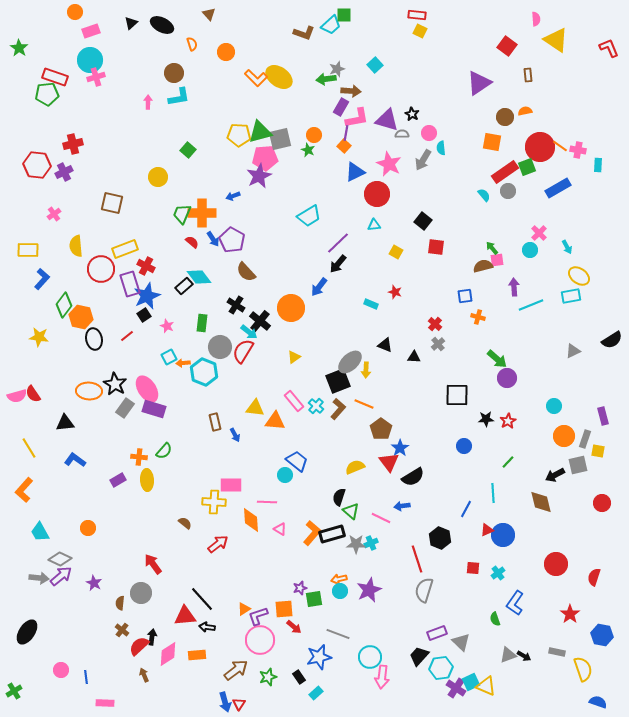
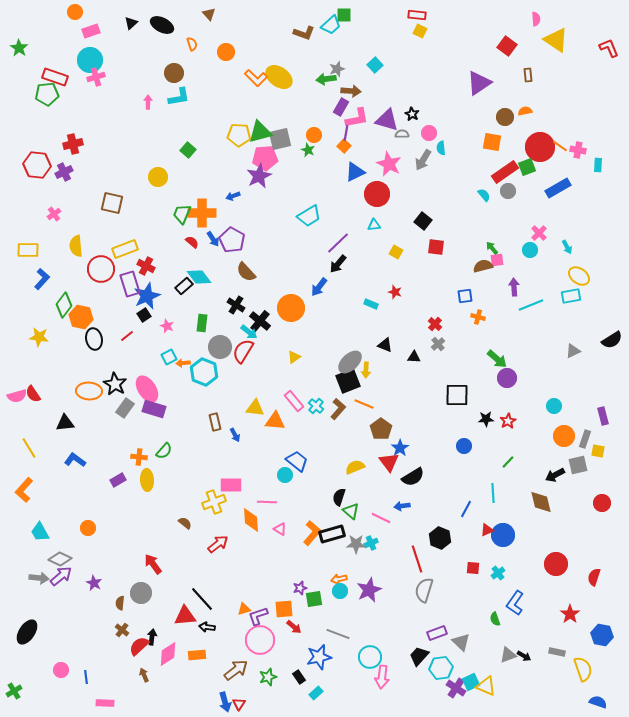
black square at (338, 381): moved 10 px right
yellow cross at (214, 502): rotated 25 degrees counterclockwise
orange triangle at (244, 609): rotated 16 degrees clockwise
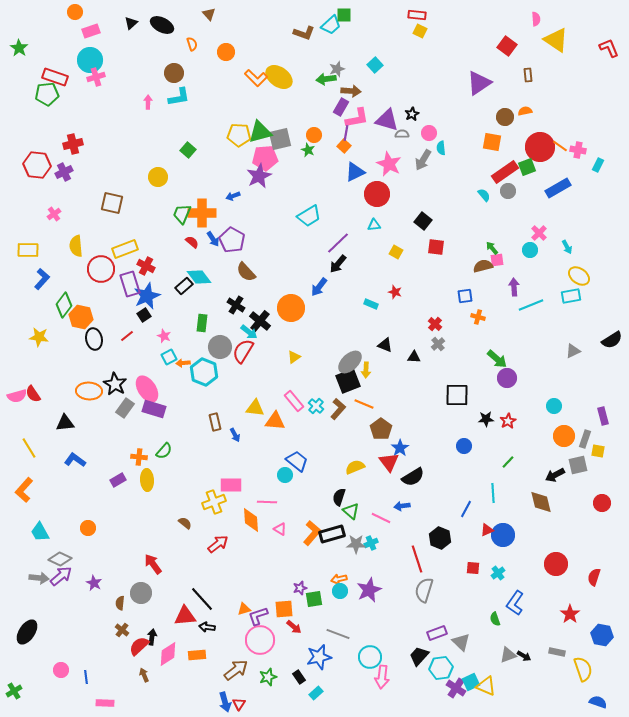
black star at (412, 114): rotated 16 degrees clockwise
cyan rectangle at (598, 165): rotated 24 degrees clockwise
pink star at (167, 326): moved 3 px left, 10 px down
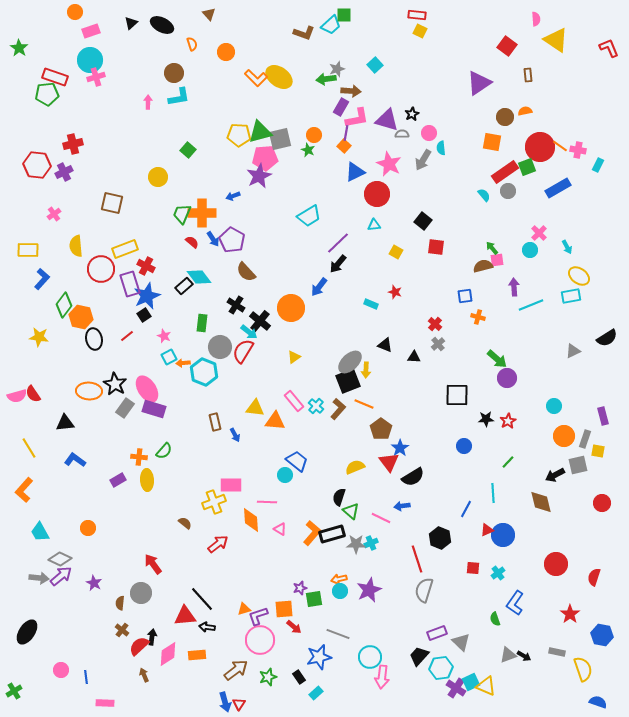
black semicircle at (612, 340): moved 5 px left, 2 px up
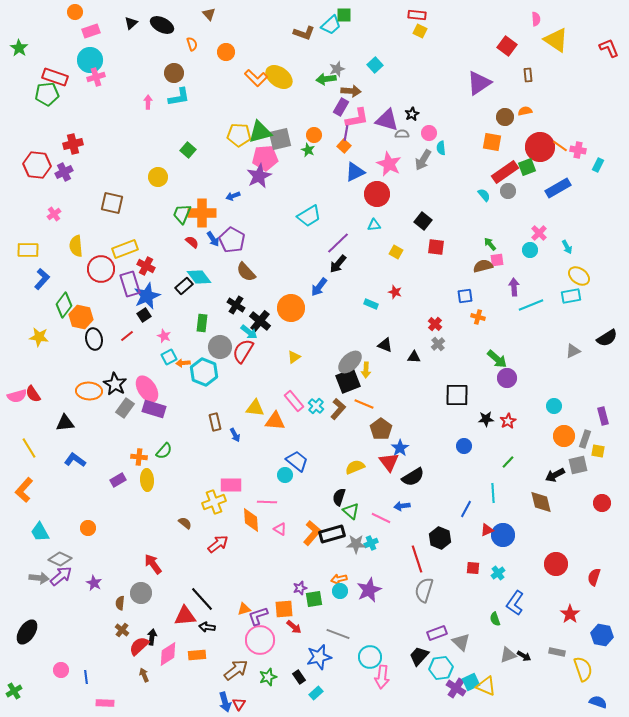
green arrow at (492, 248): moved 2 px left, 4 px up
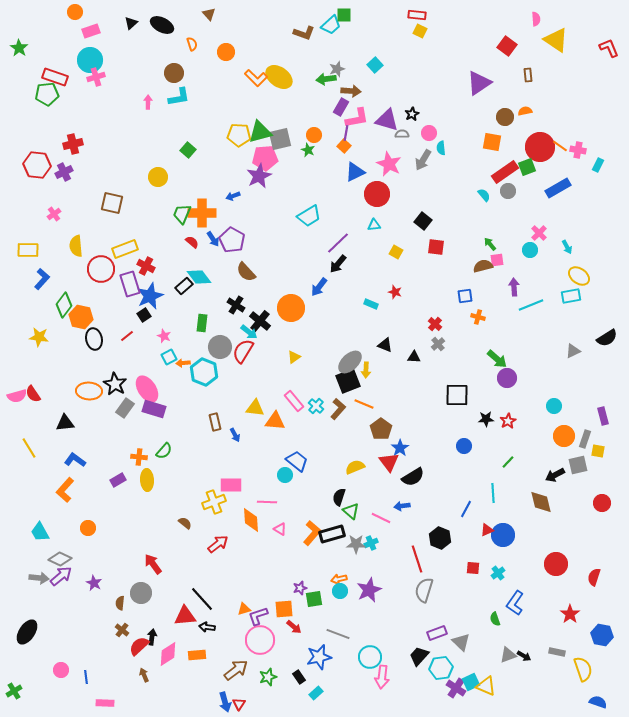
blue star at (147, 296): moved 3 px right
orange L-shape at (24, 490): moved 41 px right
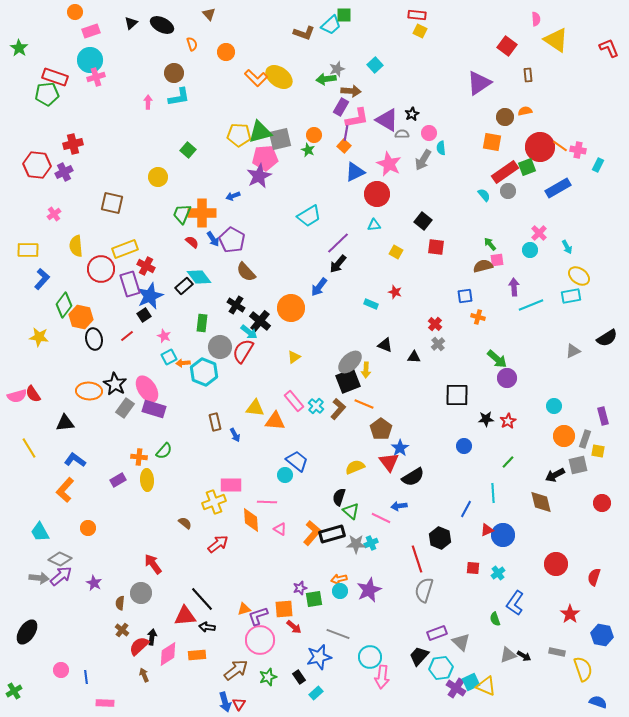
purple triangle at (387, 120): rotated 15 degrees clockwise
blue arrow at (402, 506): moved 3 px left
